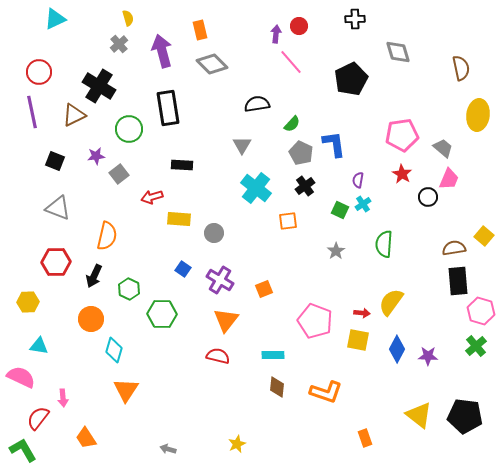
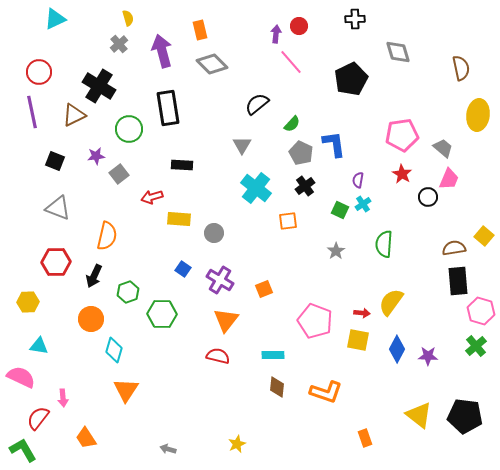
black semicircle at (257, 104): rotated 30 degrees counterclockwise
green hexagon at (129, 289): moved 1 px left, 3 px down; rotated 15 degrees clockwise
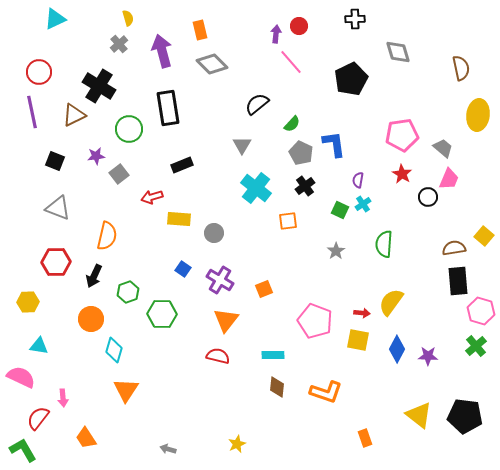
black rectangle at (182, 165): rotated 25 degrees counterclockwise
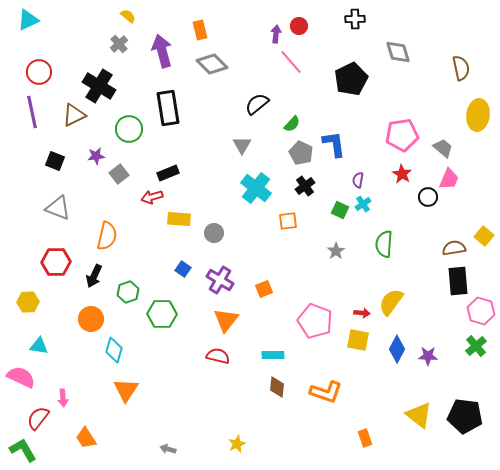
yellow semicircle at (128, 18): moved 2 px up; rotated 35 degrees counterclockwise
cyan triangle at (55, 19): moved 27 px left, 1 px down
black rectangle at (182, 165): moved 14 px left, 8 px down
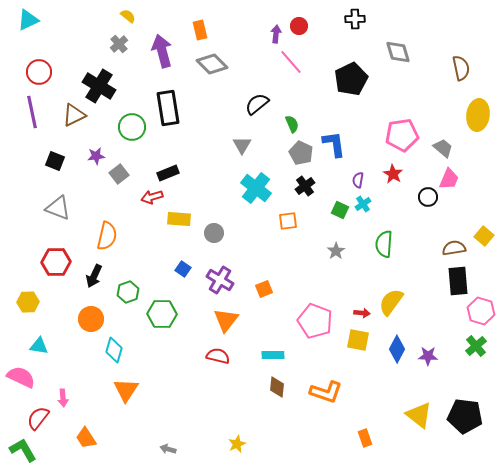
green semicircle at (292, 124): rotated 66 degrees counterclockwise
green circle at (129, 129): moved 3 px right, 2 px up
red star at (402, 174): moved 9 px left
